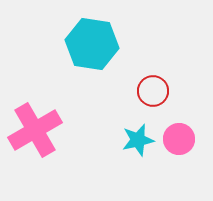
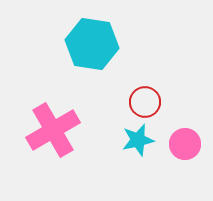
red circle: moved 8 px left, 11 px down
pink cross: moved 18 px right
pink circle: moved 6 px right, 5 px down
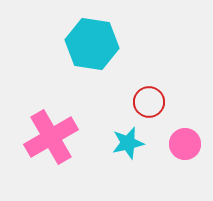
red circle: moved 4 px right
pink cross: moved 2 px left, 7 px down
cyan star: moved 10 px left, 3 px down
